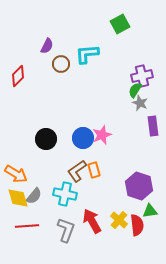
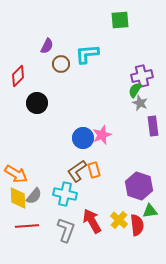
green square: moved 4 px up; rotated 24 degrees clockwise
black circle: moved 9 px left, 36 px up
yellow diamond: rotated 15 degrees clockwise
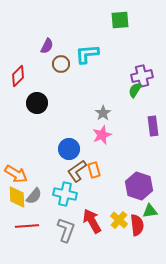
gray star: moved 37 px left, 10 px down; rotated 14 degrees clockwise
blue circle: moved 14 px left, 11 px down
yellow diamond: moved 1 px left, 1 px up
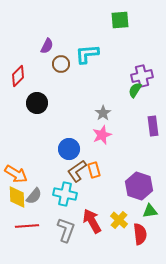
red semicircle: moved 3 px right, 9 px down
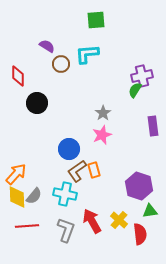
green square: moved 24 px left
purple semicircle: rotated 84 degrees counterclockwise
red diamond: rotated 45 degrees counterclockwise
orange arrow: rotated 80 degrees counterclockwise
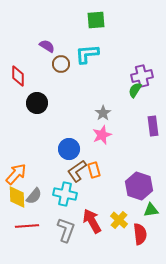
green triangle: moved 1 px right, 1 px up
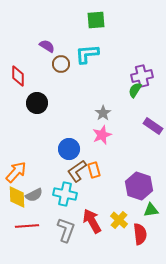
purple rectangle: rotated 48 degrees counterclockwise
orange arrow: moved 2 px up
gray semicircle: moved 1 px up; rotated 24 degrees clockwise
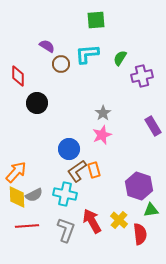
green semicircle: moved 15 px left, 32 px up
purple rectangle: rotated 24 degrees clockwise
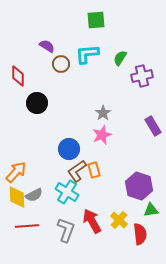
cyan cross: moved 2 px right, 2 px up; rotated 20 degrees clockwise
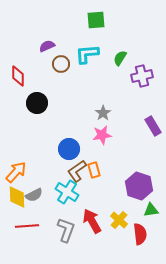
purple semicircle: rotated 56 degrees counterclockwise
pink star: rotated 12 degrees clockwise
